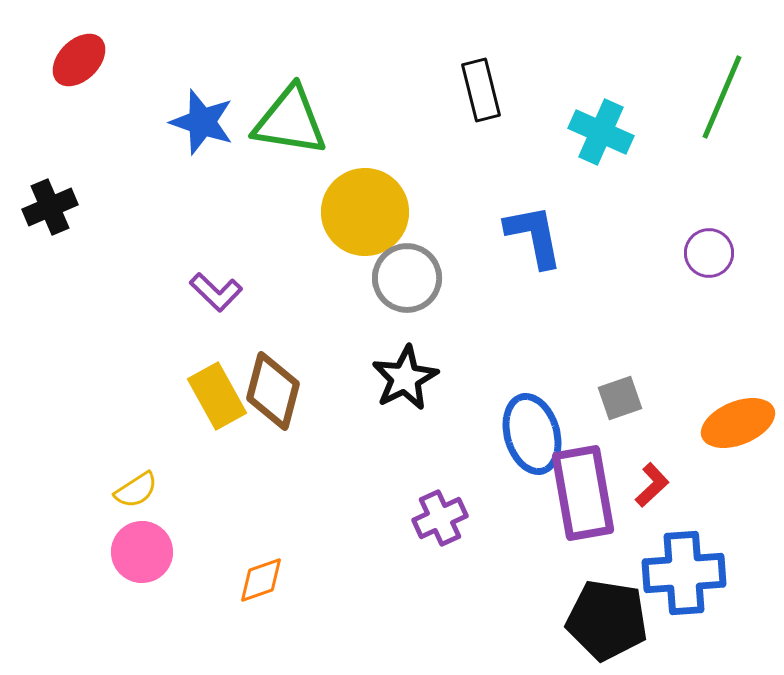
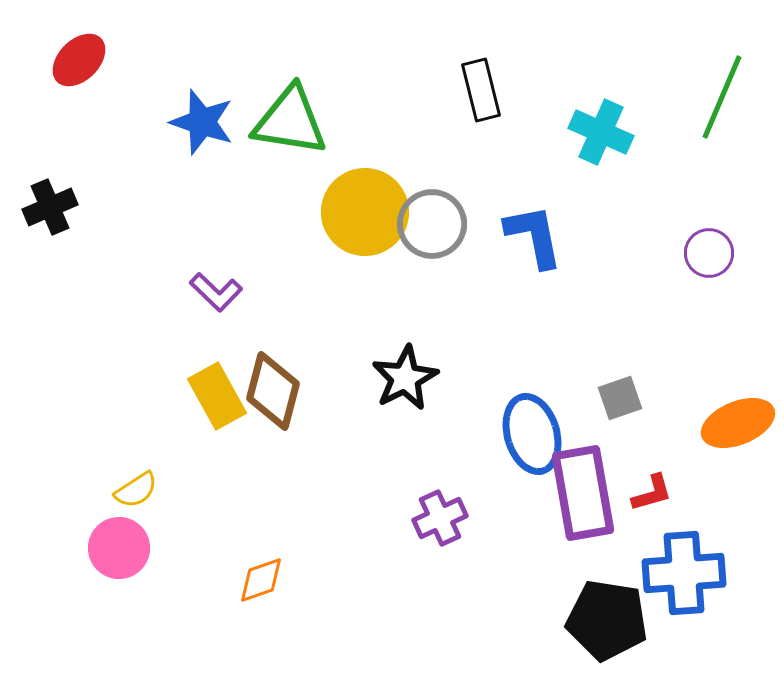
gray circle: moved 25 px right, 54 px up
red L-shape: moved 8 px down; rotated 27 degrees clockwise
pink circle: moved 23 px left, 4 px up
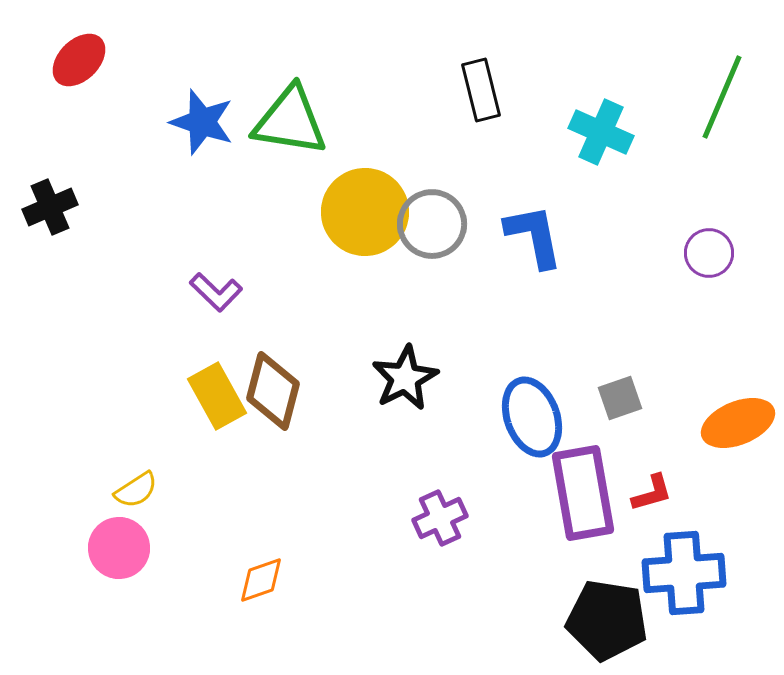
blue ellipse: moved 17 px up; rotated 4 degrees counterclockwise
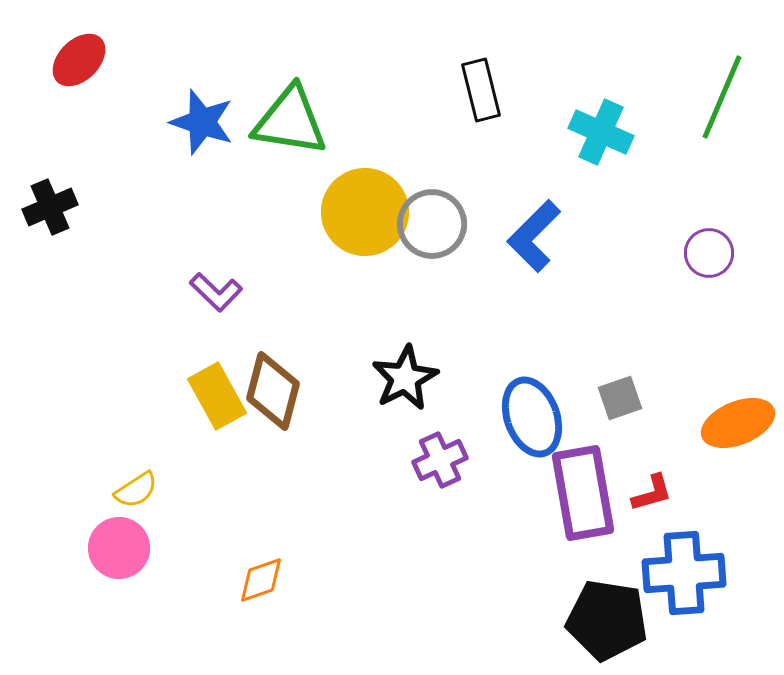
blue L-shape: rotated 124 degrees counterclockwise
purple cross: moved 58 px up
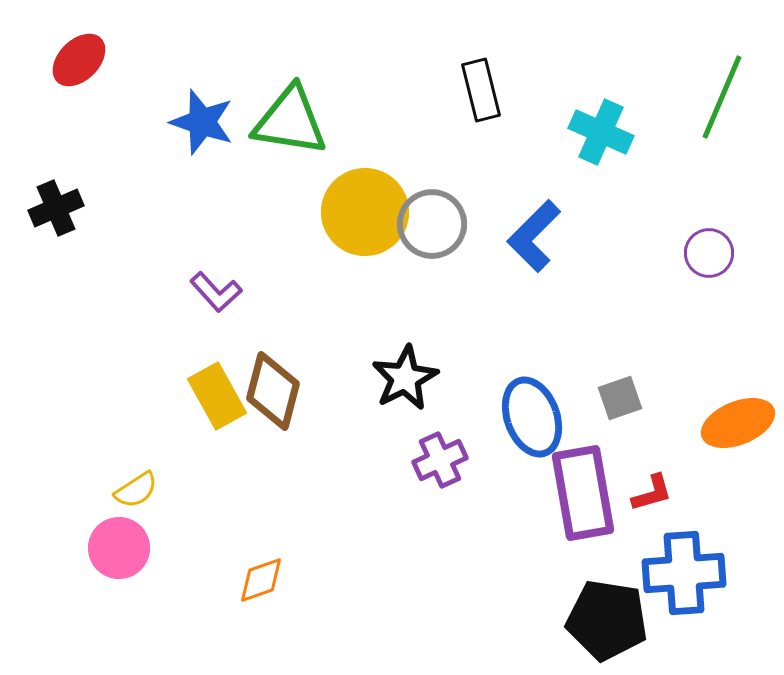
black cross: moved 6 px right, 1 px down
purple L-shape: rotated 4 degrees clockwise
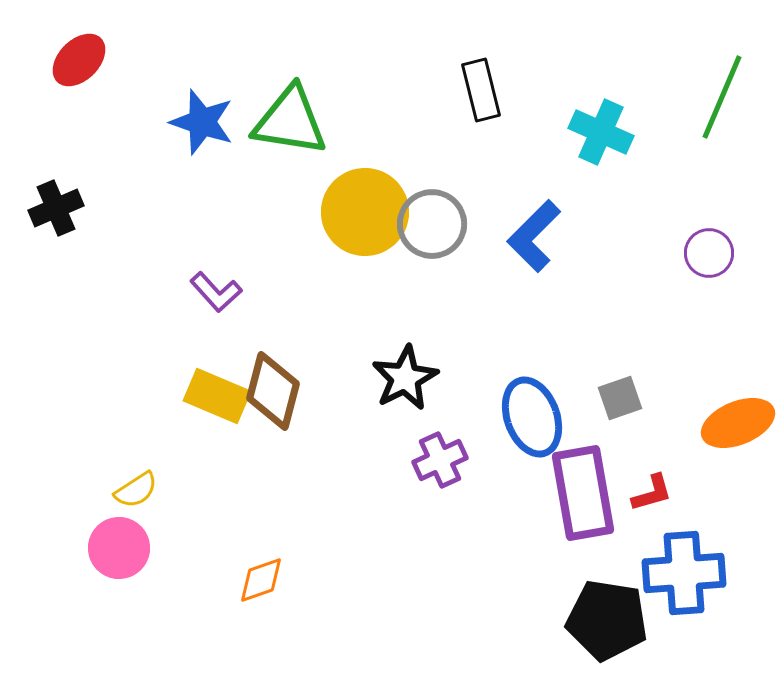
yellow rectangle: rotated 38 degrees counterclockwise
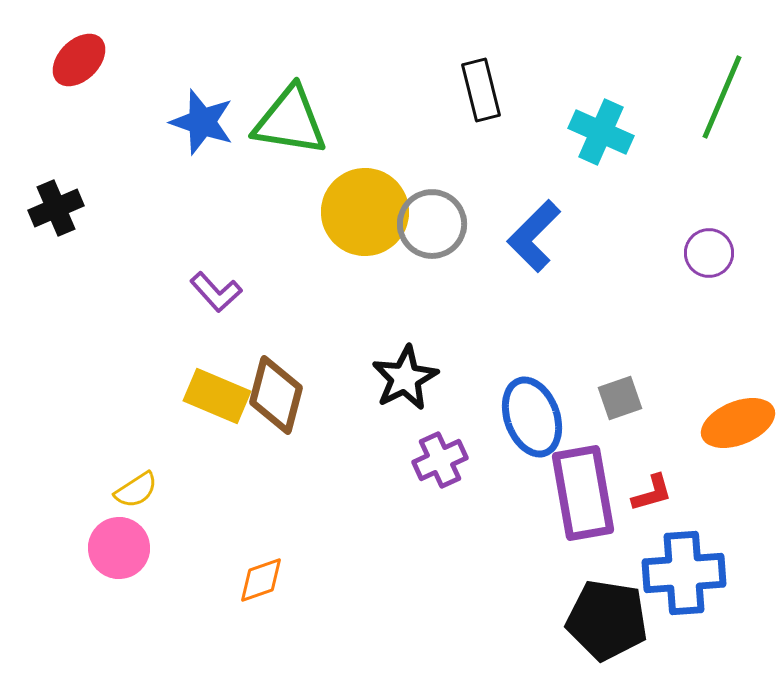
brown diamond: moved 3 px right, 4 px down
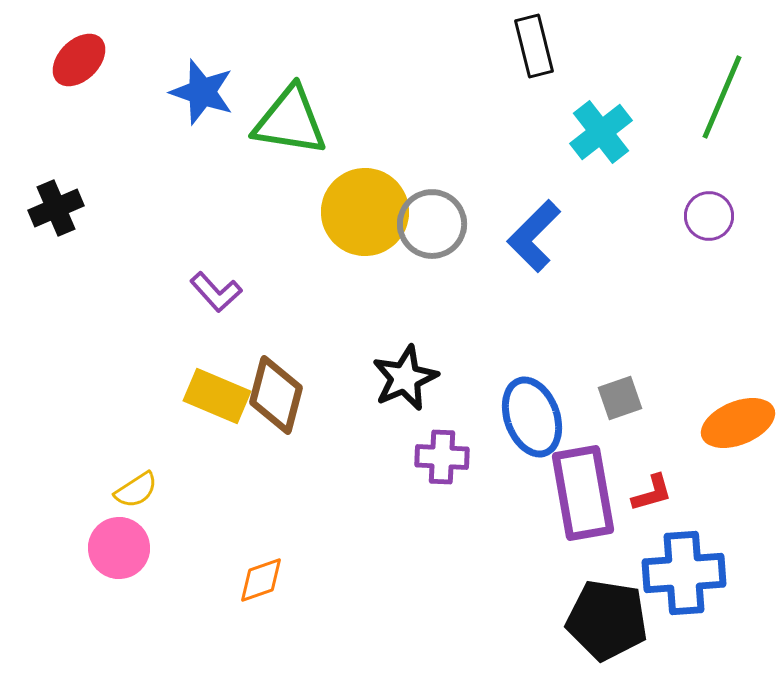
black rectangle: moved 53 px right, 44 px up
blue star: moved 30 px up
cyan cross: rotated 28 degrees clockwise
purple circle: moved 37 px up
black star: rotated 4 degrees clockwise
purple cross: moved 2 px right, 3 px up; rotated 28 degrees clockwise
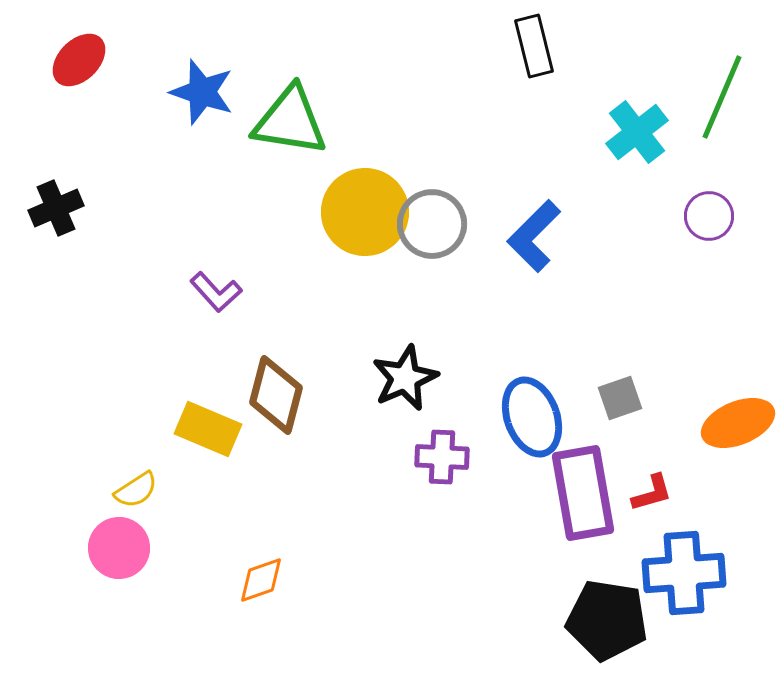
cyan cross: moved 36 px right
yellow rectangle: moved 9 px left, 33 px down
